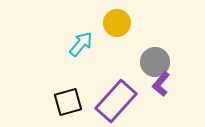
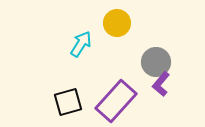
cyan arrow: rotated 8 degrees counterclockwise
gray circle: moved 1 px right
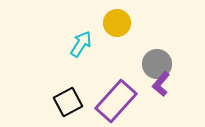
gray circle: moved 1 px right, 2 px down
black square: rotated 12 degrees counterclockwise
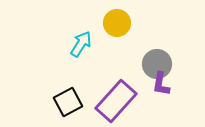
purple L-shape: rotated 30 degrees counterclockwise
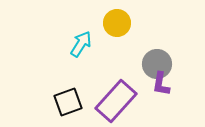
black square: rotated 8 degrees clockwise
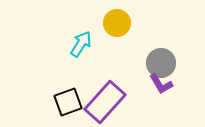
gray circle: moved 4 px right, 1 px up
purple L-shape: rotated 40 degrees counterclockwise
purple rectangle: moved 11 px left, 1 px down
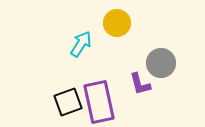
purple L-shape: moved 21 px left; rotated 15 degrees clockwise
purple rectangle: moved 6 px left; rotated 54 degrees counterclockwise
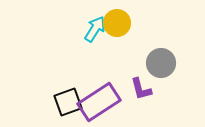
cyan arrow: moved 14 px right, 15 px up
purple L-shape: moved 1 px right, 5 px down
purple rectangle: rotated 69 degrees clockwise
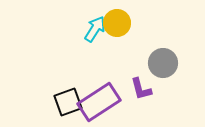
gray circle: moved 2 px right
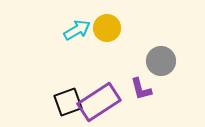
yellow circle: moved 10 px left, 5 px down
cyan arrow: moved 18 px left, 1 px down; rotated 28 degrees clockwise
gray circle: moved 2 px left, 2 px up
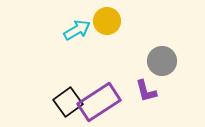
yellow circle: moved 7 px up
gray circle: moved 1 px right
purple L-shape: moved 5 px right, 2 px down
black square: rotated 16 degrees counterclockwise
